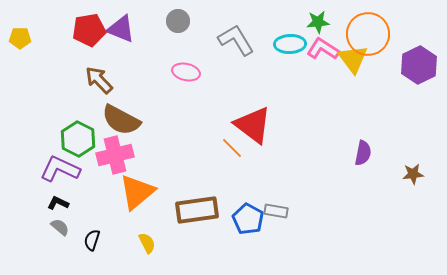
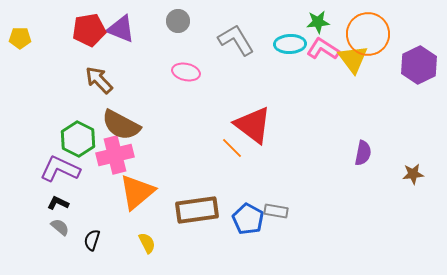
brown semicircle: moved 5 px down
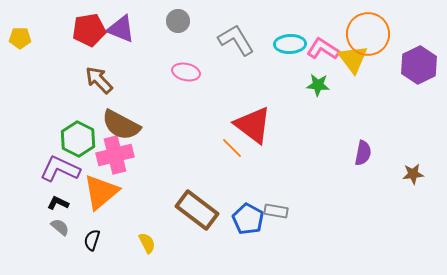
green star: moved 63 px down; rotated 10 degrees clockwise
orange triangle: moved 36 px left
brown rectangle: rotated 45 degrees clockwise
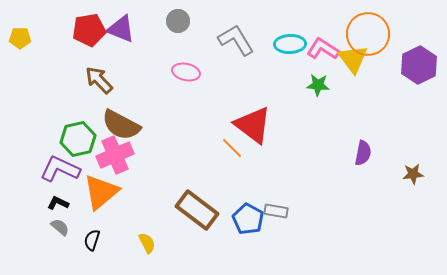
green hexagon: rotated 20 degrees clockwise
pink cross: rotated 9 degrees counterclockwise
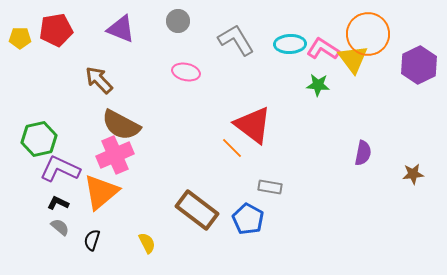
red pentagon: moved 33 px left
green hexagon: moved 39 px left
gray rectangle: moved 6 px left, 24 px up
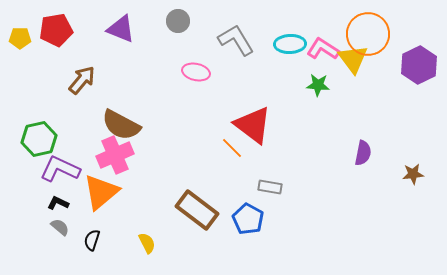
pink ellipse: moved 10 px right
brown arrow: moved 17 px left; rotated 84 degrees clockwise
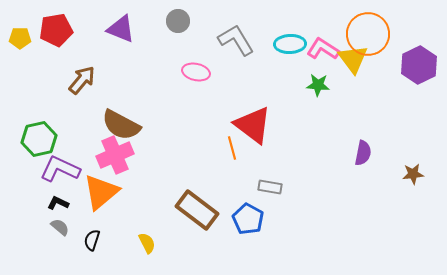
orange line: rotated 30 degrees clockwise
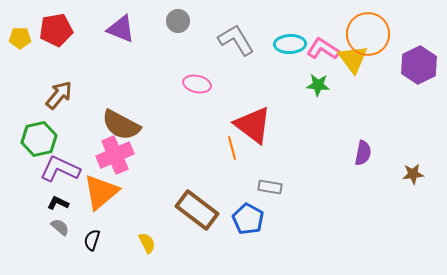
pink ellipse: moved 1 px right, 12 px down
brown arrow: moved 23 px left, 15 px down
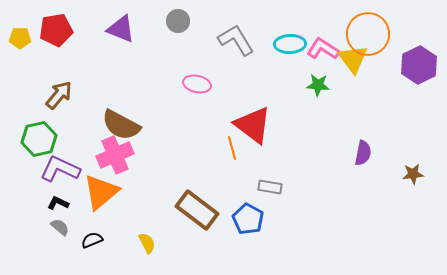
black semicircle: rotated 50 degrees clockwise
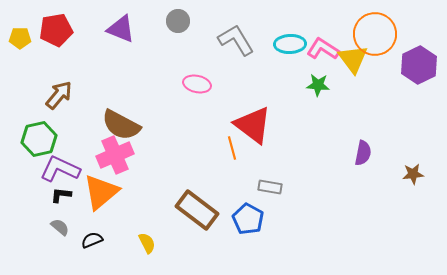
orange circle: moved 7 px right
black L-shape: moved 3 px right, 8 px up; rotated 20 degrees counterclockwise
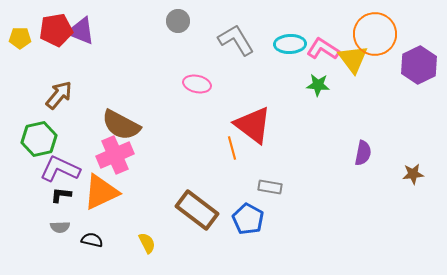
purple triangle: moved 40 px left, 2 px down
orange triangle: rotated 15 degrees clockwise
gray semicircle: rotated 138 degrees clockwise
black semicircle: rotated 35 degrees clockwise
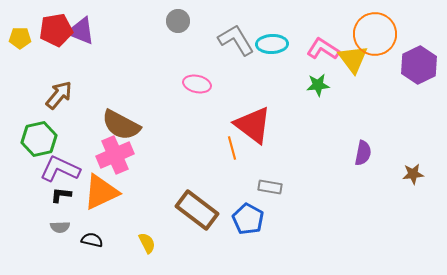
cyan ellipse: moved 18 px left
green star: rotated 10 degrees counterclockwise
